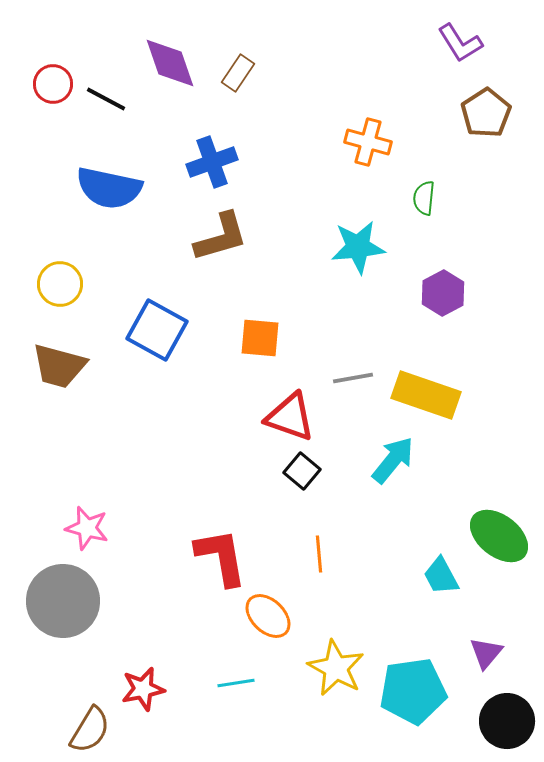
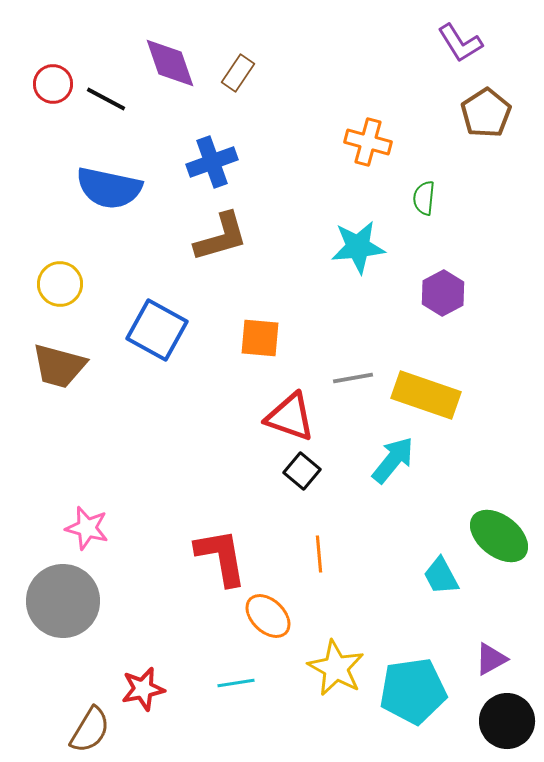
purple triangle: moved 5 px right, 6 px down; rotated 21 degrees clockwise
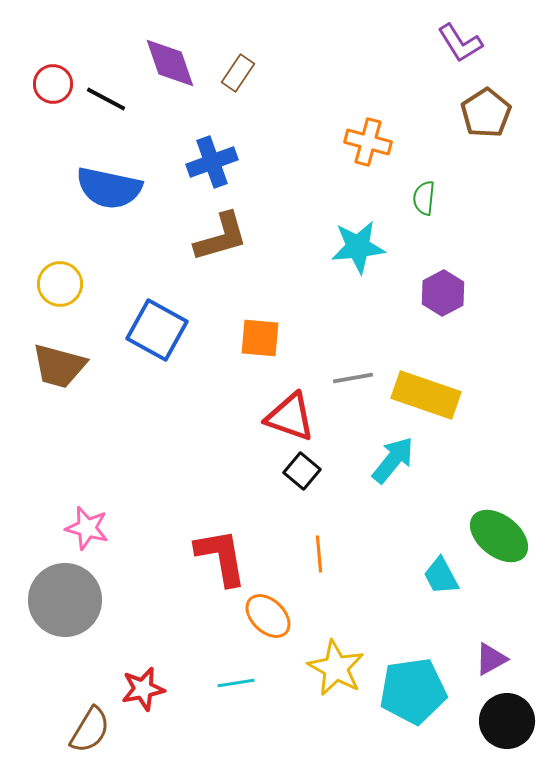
gray circle: moved 2 px right, 1 px up
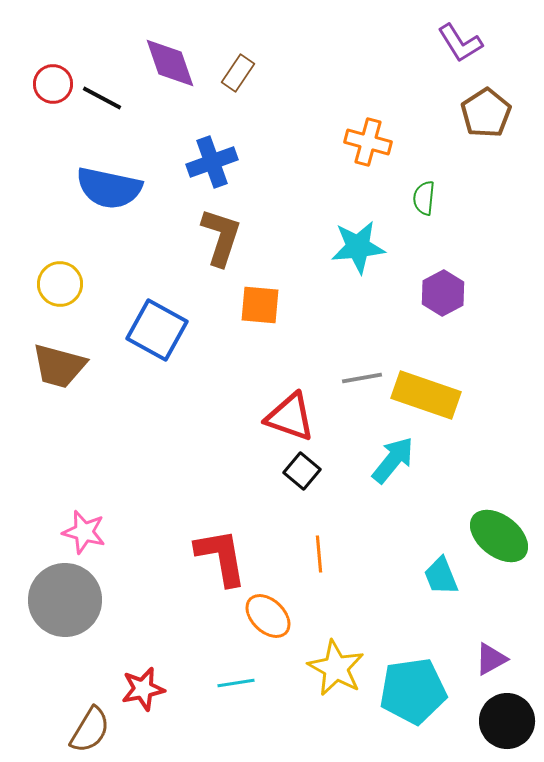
black line: moved 4 px left, 1 px up
brown L-shape: rotated 56 degrees counterclockwise
orange square: moved 33 px up
gray line: moved 9 px right
pink star: moved 3 px left, 4 px down
cyan trapezoid: rotated 6 degrees clockwise
